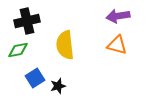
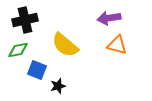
purple arrow: moved 9 px left, 2 px down
black cross: moved 2 px left, 1 px up
yellow semicircle: rotated 44 degrees counterclockwise
blue square: moved 2 px right, 8 px up; rotated 36 degrees counterclockwise
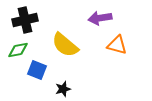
purple arrow: moved 9 px left
black star: moved 5 px right, 3 px down
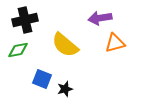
orange triangle: moved 2 px left, 2 px up; rotated 30 degrees counterclockwise
blue square: moved 5 px right, 9 px down
black star: moved 2 px right
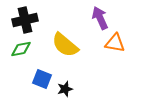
purple arrow: rotated 75 degrees clockwise
orange triangle: rotated 25 degrees clockwise
green diamond: moved 3 px right, 1 px up
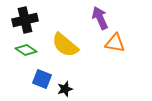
green diamond: moved 5 px right, 1 px down; rotated 45 degrees clockwise
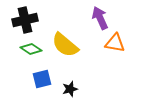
green diamond: moved 5 px right, 1 px up
blue square: rotated 36 degrees counterclockwise
black star: moved 5 px right
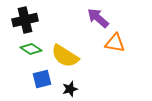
purple arrow: moved 2 px left; rotated 25 degrees counterclockwise
yellow semicircle: moved 11 px down; rotated 8 degrees counterclockwise
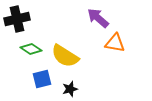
black cross: moved 8 px left, 1 px up
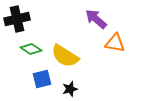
purple arrow: moved 2 px left, 1 px down
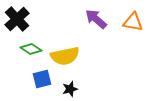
black cross: rotated 30 degrees counterclockwise
orange triangle: moved 18 px right, 21 px up
yellow semicircle: rotated 44 degrees counterclockwise
